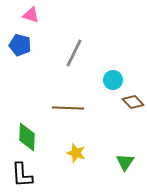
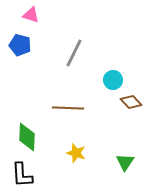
brown diamond: moved 2 px left
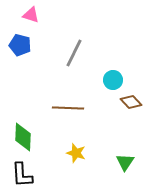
green diamond: moved 4 px left
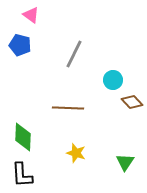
pink triangle: rotated 18 degrees clockwise
gray line: moved 1 px down
brown diamond: moved 1 px right
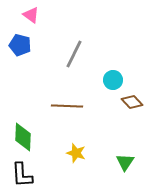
brown line: moved 1 px left, 2 px up
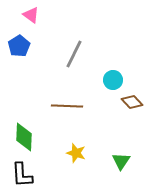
blue pentagon: moved 1 px left, 1 px down; rotated 25 degrees clockwise
green diamond: moved 1 px right
green triangle: moved 4 px left, 1 px up
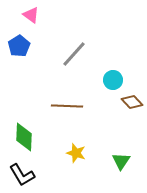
gray line: rotated 16 degrees clockwise
black L-shape: rotated 28 degrees counterclockwise
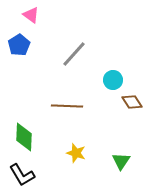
blue pentagon: moved 1 px up
brown diamond: rotated 10 degrees clockwise
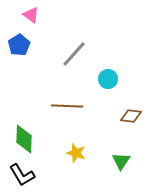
cyan circle: moved 5 px left, 1 px up
brown diamond: moved 1 px left, 14 px down; rotated 50 degrees counterclockwise
green diamond: moved 2 px down
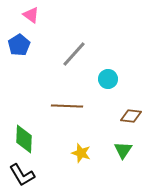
yellow star: moved 5 px right
green triangle: moved 2 px right, 11 px up
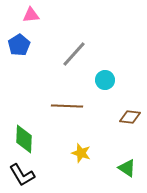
pink triangle: rotated 42 degrees counterclockwise
cyan circle: moved 3 px left, 1 px down
brown diamond: moved 1 px left, 1 px down
green triangle: moved 4 px right, 18 px down; rotated 30 degrees counterclockwise
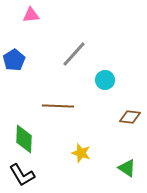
blue pentagon: moved 5 px left, 15 px down
brown line: moved 9 px left
